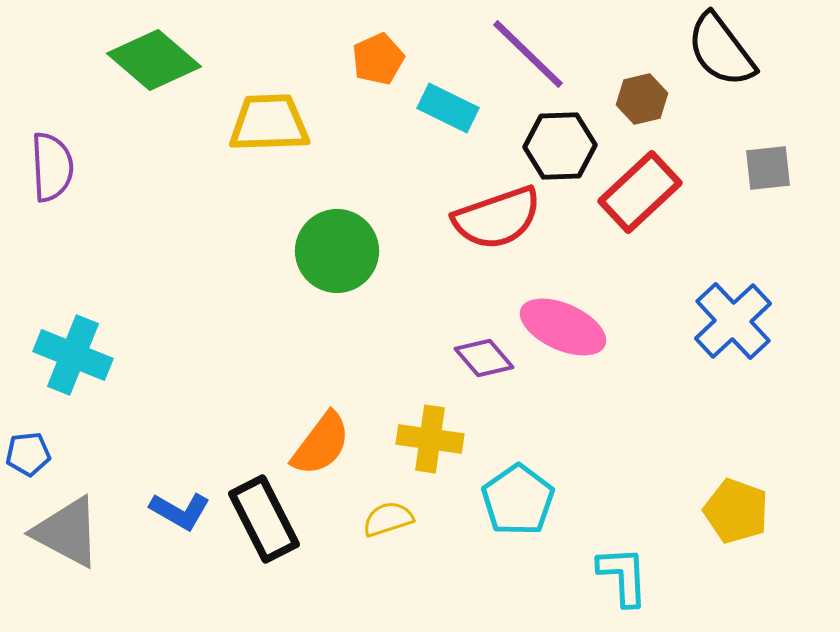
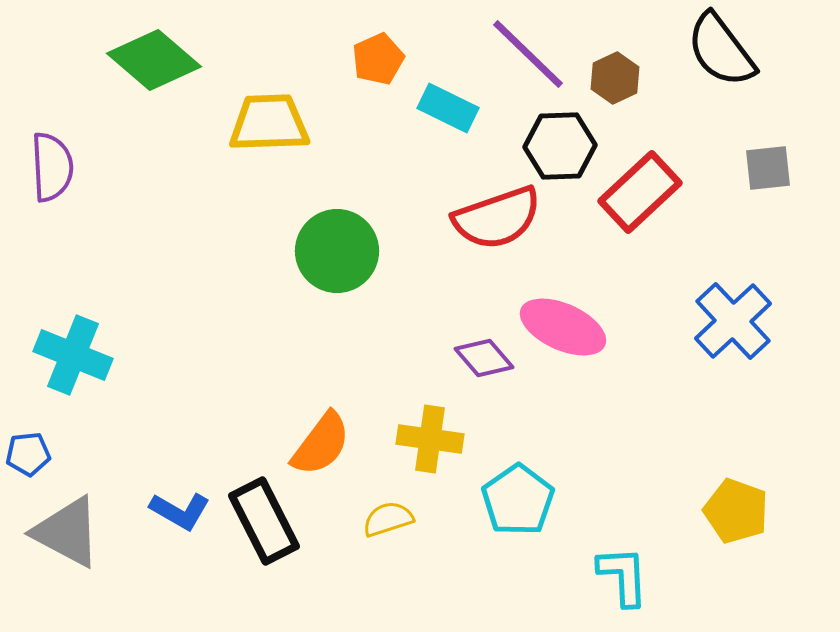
brown hexagon: moved 27 px left, 21 px up; rotated 12 degrees counterclockwise
black rectangle: moved 2 px down
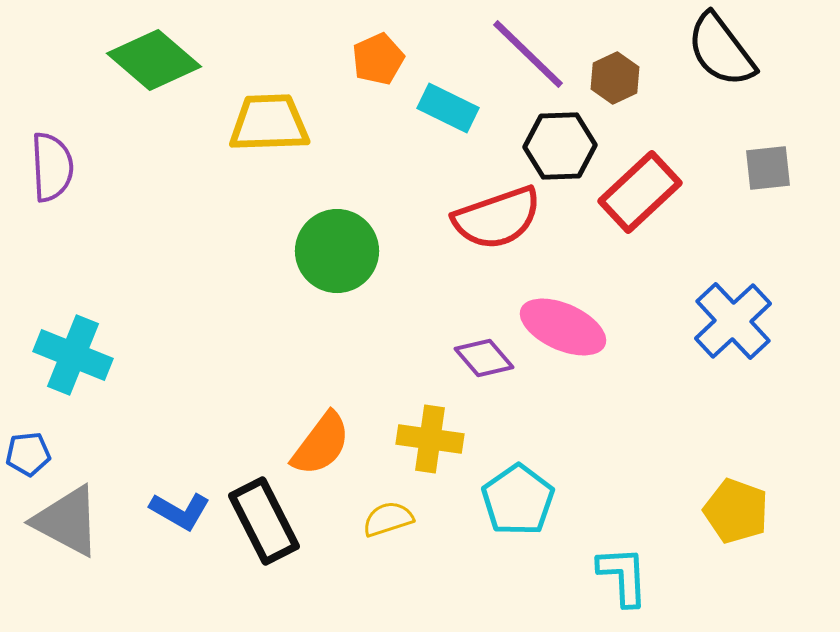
gray triangle: moved 11 px up
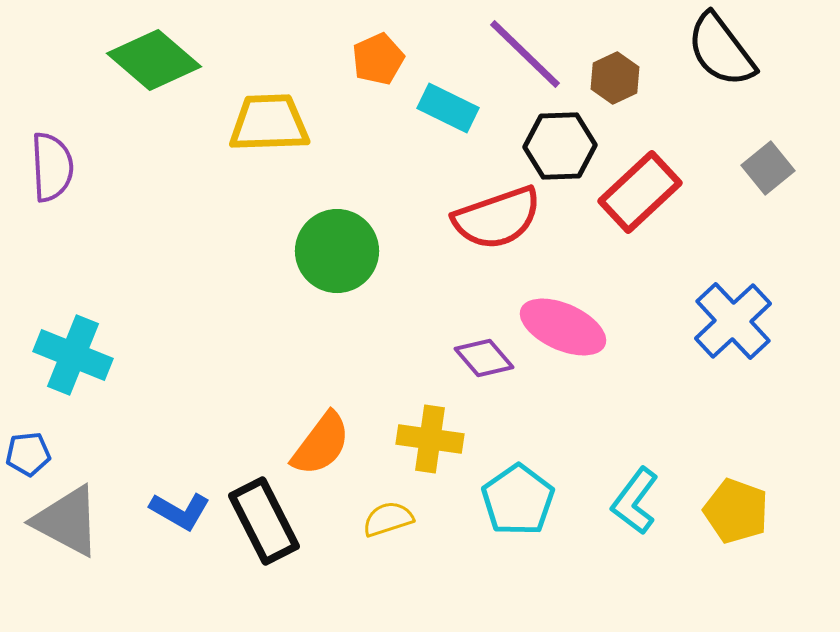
purple line: moved 3 px left
gray square: rotated 33 degrees counterclockwise
cyan L-shape: moved 12 px right, 75 px up; rotated 140 degrees counterclockwise
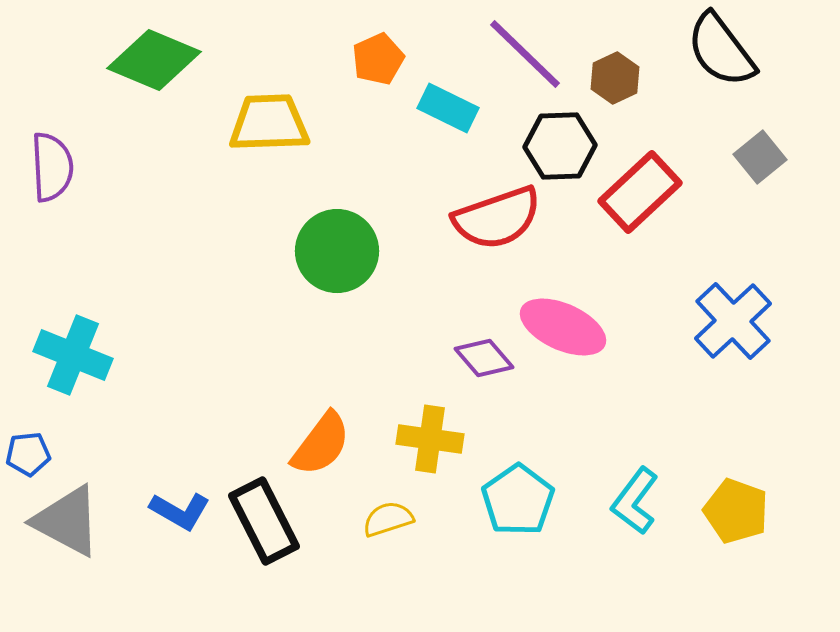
green diamond: rotated 18 degrees counterclockwise
gray square: moved 8 px left, 11 px up
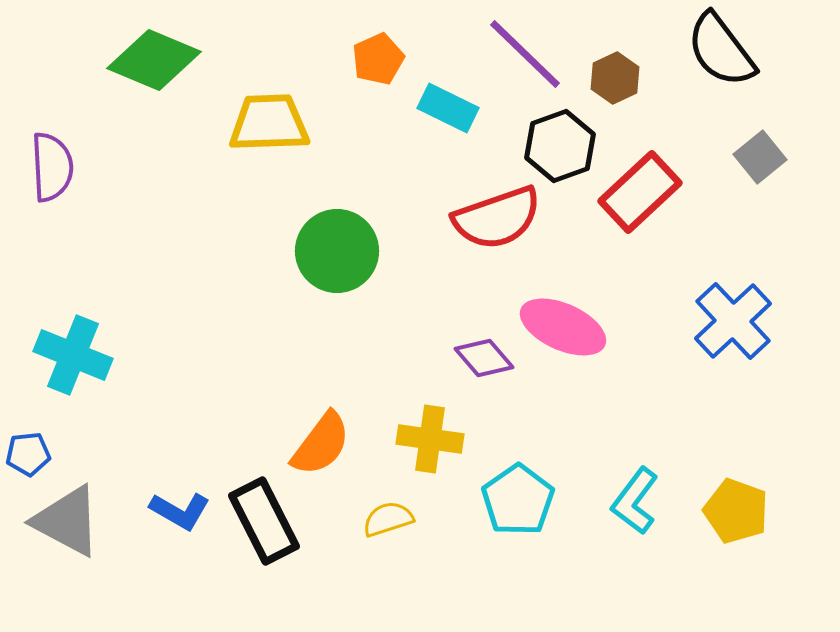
black hexagon: rotated 18 degrees counterclockwise
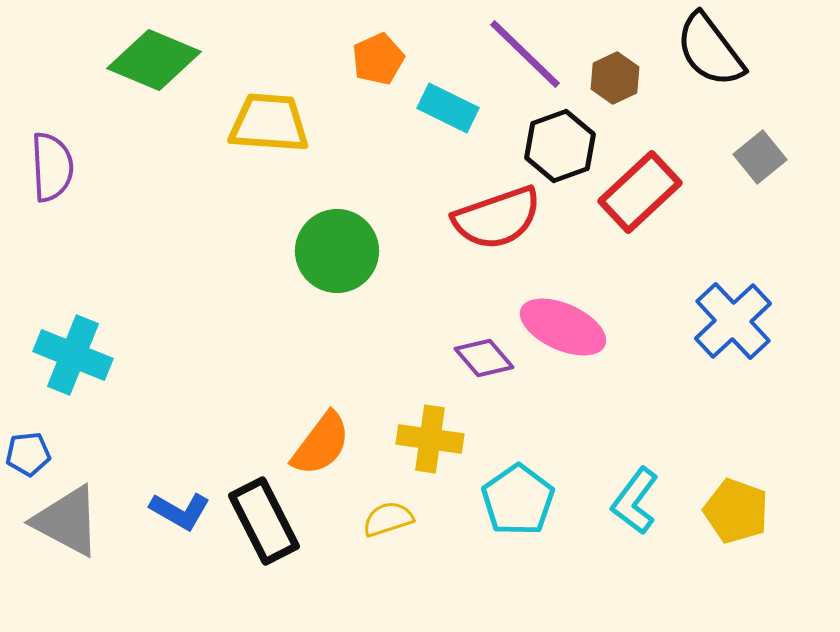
black semicircle: moved 11 px left
yellow trapezoid: rotated 6 degrees clockwise
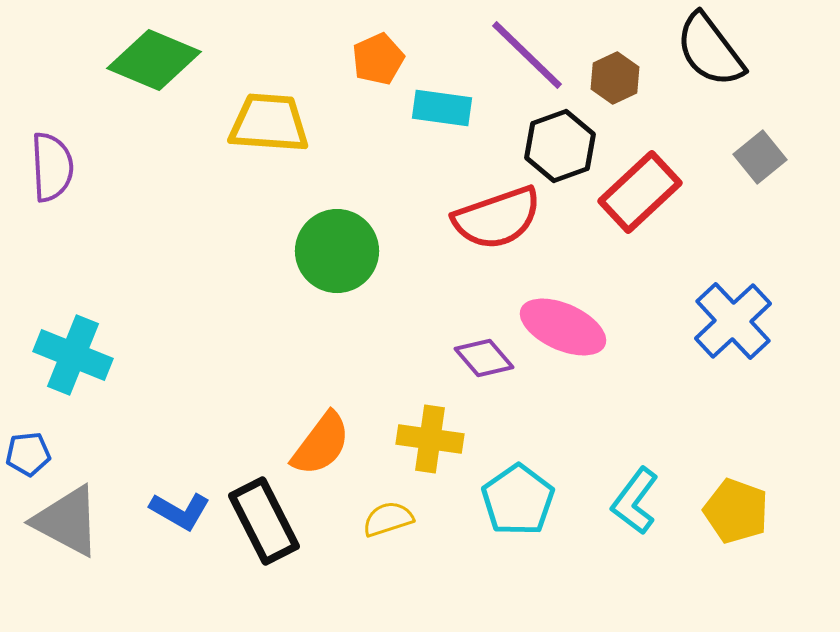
purple line: moved 2 px right, 1 px down
cyan rectangle: moved 6 px left; rotated 18 degrees counterclockwise
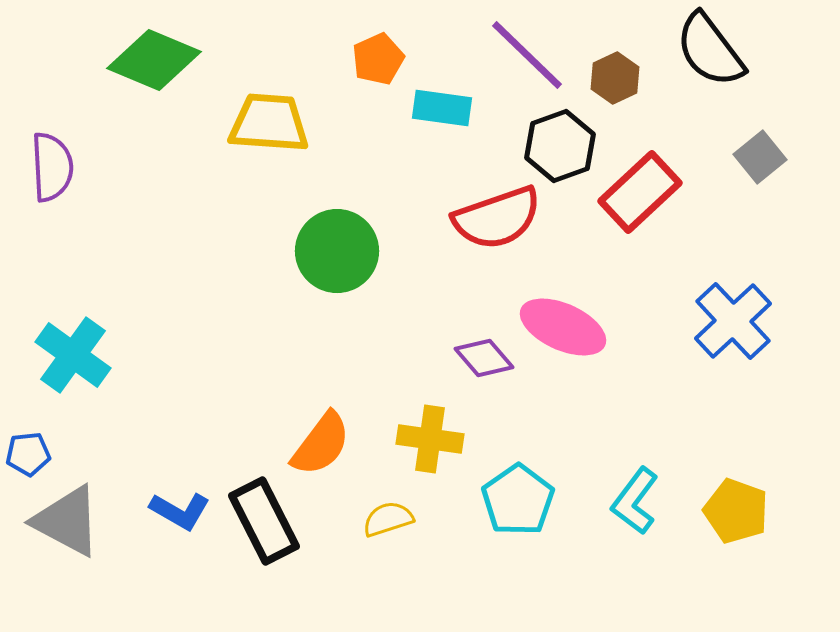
cyan cross: rotated 14 degrees clockwise
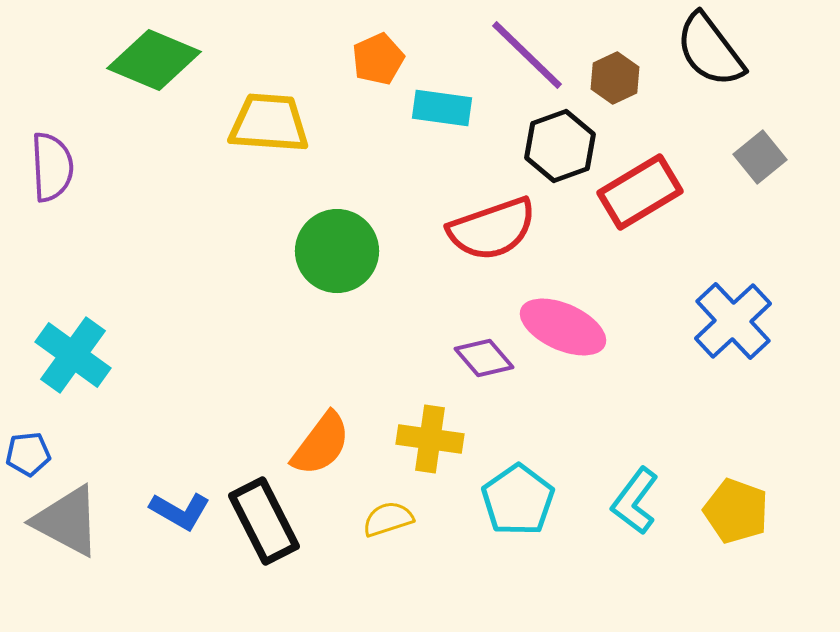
red rectangle: rotated 12 degrees clockwise
red semicircle: moved 5 px left, 11 px down
